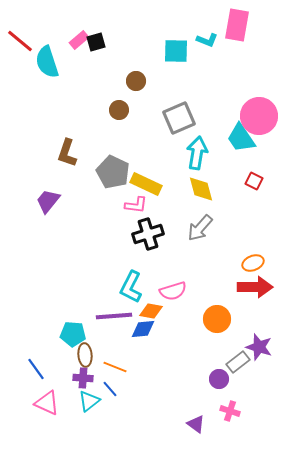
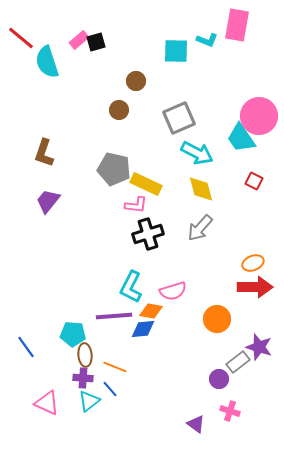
red line at (20, 41): moved 1 px right, 3 px up
brown L-shape at (67, 153): moved 23 px left
cyan arrow at (197, 153): rotated 108 degrees clockwise
gray pentagon at (113, 172): moved 1 px right, 3 px up; rotated 12 degrees counterclockwise
blue line at (36, 369): moved 10 px left, 22 px up
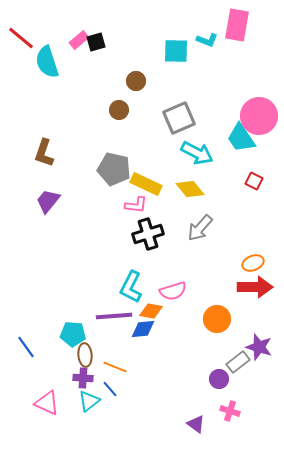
yellow diamond at (201, 189): moved 11 px left; rotated 24 degrees counterclockwise
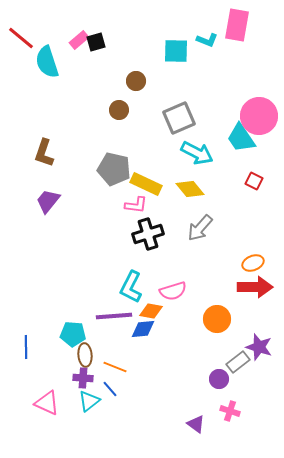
blue line at (26, 347): rotated 35 degrees clockwise
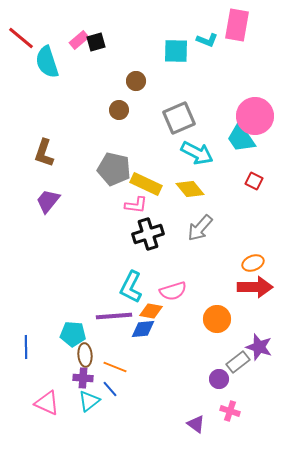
pink circle at (259, 116): moved 4 px left
